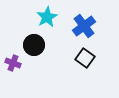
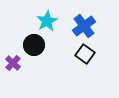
cyan star: moved 4 px down
black square: moved 4 px up
purple cross: rotated 21 degrees clockwise
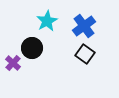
black circle: moved 2 px left, 3 px down
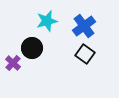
cyan star: rotated 15 degrees clockwise
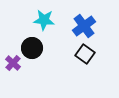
cyan star: moved 3 px left, 1 px up; rotated 20 degrees clockwise
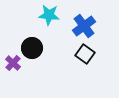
cyan star: moved 5 px right, 5 px up
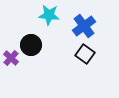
black circle: moved 1 px left, 3 px up
purple cross: moved 2 px left, 5 px up
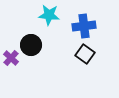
blue cross: rotated 30 degrees clockwise
